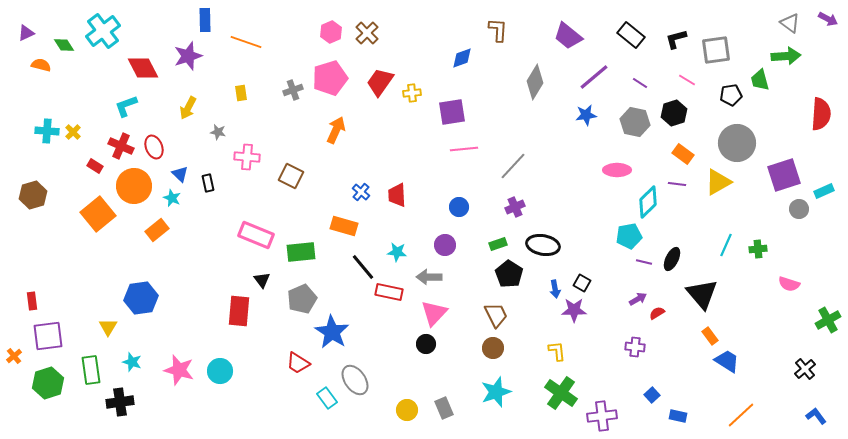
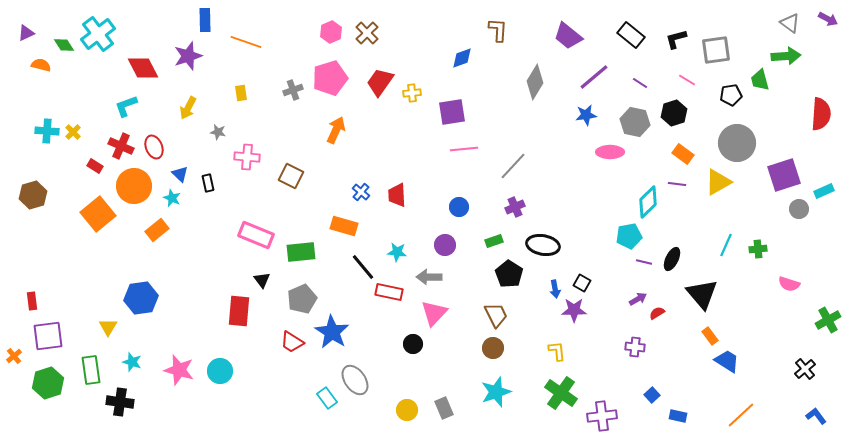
cyan cross at (103, 31): moved 5 px left, 3 px down
pink ellipse at (617, 170): moved 7 px left, 18 px up
green rectangle at (498, 244): moved 4 px left, 3 px up
black circle at (426, 344): moved 13 px left
red trapezoid at (298, 363): moved 6 px left, 21 px up
black cross at (120, 402): rotated 16 degrees clockwise
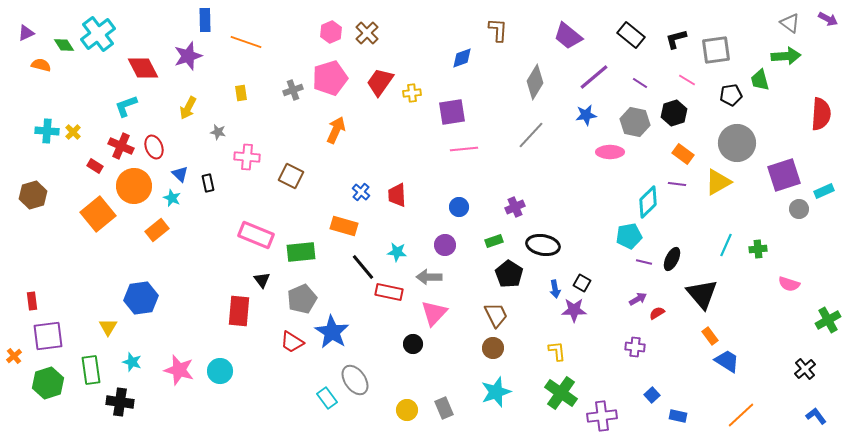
gray line at (513, 166): moved 18 px right, 31 px up
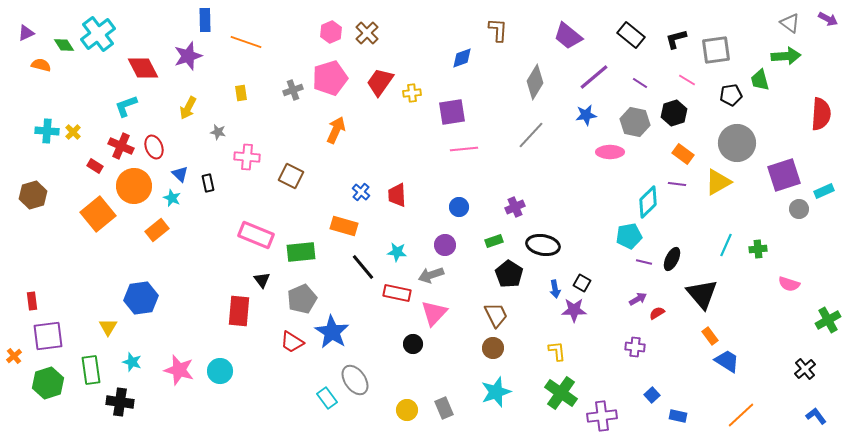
gray arrow at (429, 277): moved 2 px right, 2 px up; rotated 20 degrees counterclockwise
red rectangle at (389, 292): moved 8 px right, 1 px down
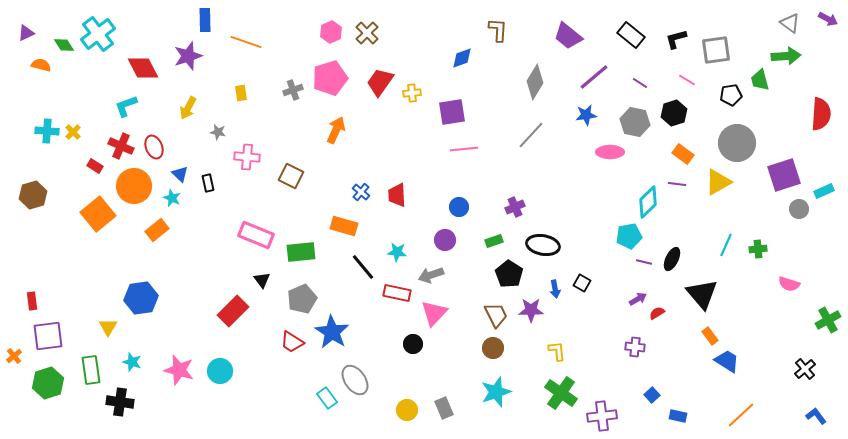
purple circle at (445, 245): moved 5 px up
purple star at (574, 310): moved 43 px left
red rectangle at (239, 311): moved 6 px left; rotated 40 degrees clockwise
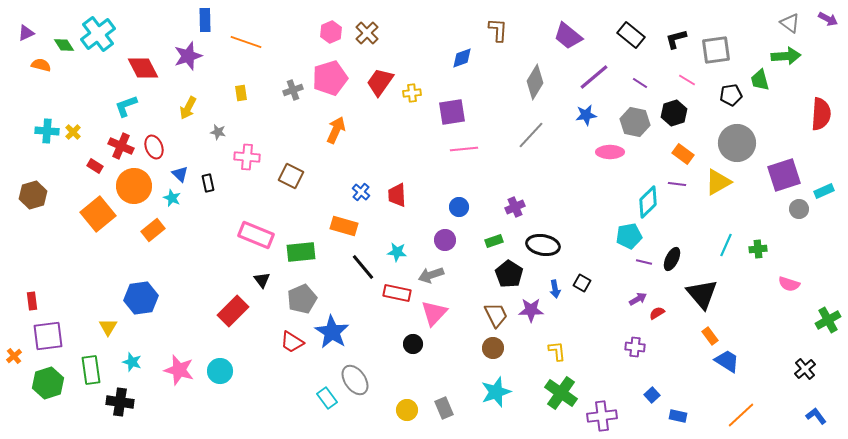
orange rectangle at (157, 230): moved 4 px left
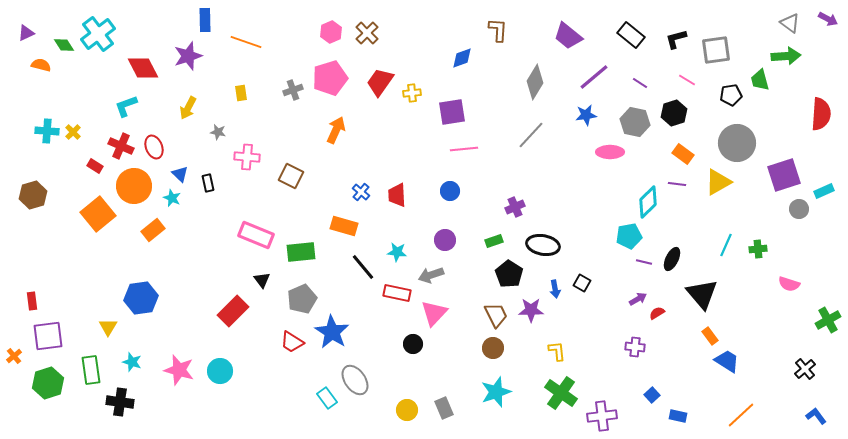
blue circle at (459, 207): moved 9 px left, 16 px up
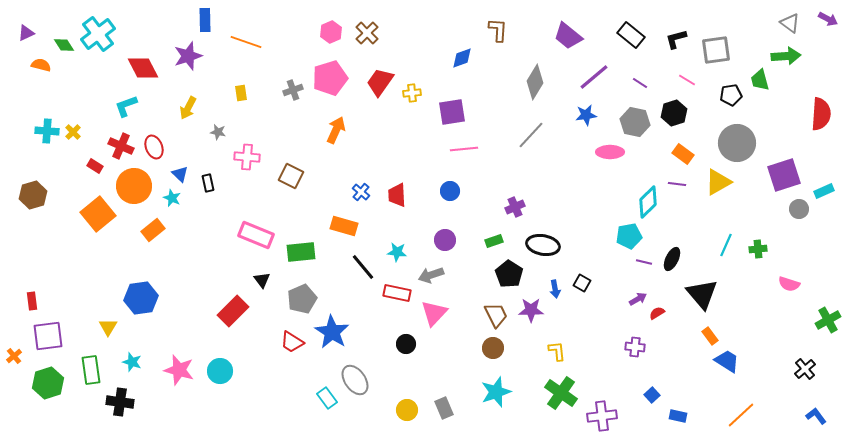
black circle at (413, 344): moved 7 px left
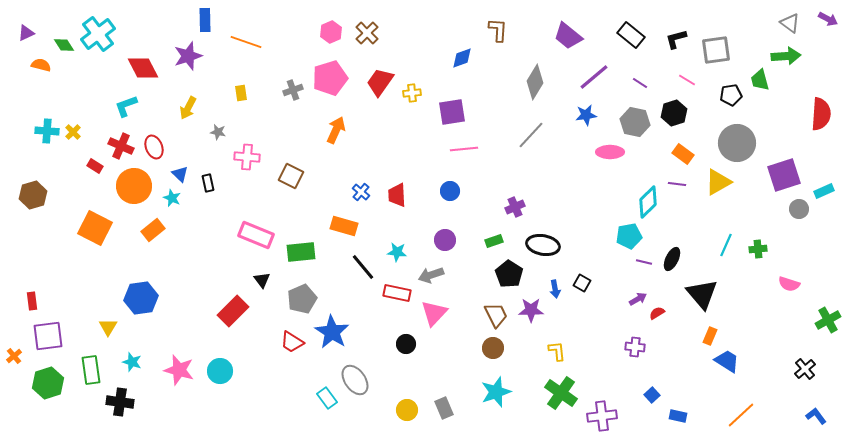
orange square at (98, 214): moved 3 px left, 14 px down; rotated 24 degrees counterclockwise
orange rectangle at (710, 336): rotated 60 degrees clockwise
